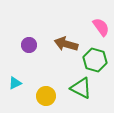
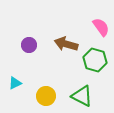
green triangle: moved 1 px right, 8 px down
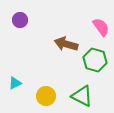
purple circle: moved 9 px left, 25 px up
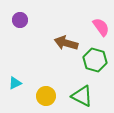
brown arrow: moved 1 px up
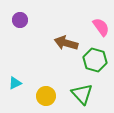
green triangle: moved 2 px up; rotated 20 degrees clockwise
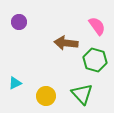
purple circle: moved 1 px left, 2 px down
pink semicircle: moved 4 px left, 1 px up
brown arrow: rotated 10 degrees counterclockwise
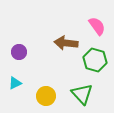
purple circle: moved 30 px down
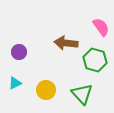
pink semicircle: moved 4 px right, 1 px down
yellow circle: moved 6 px up
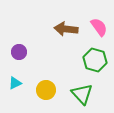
pink semicircle: moved 2 px left
brown arrow: moved 14 px up
